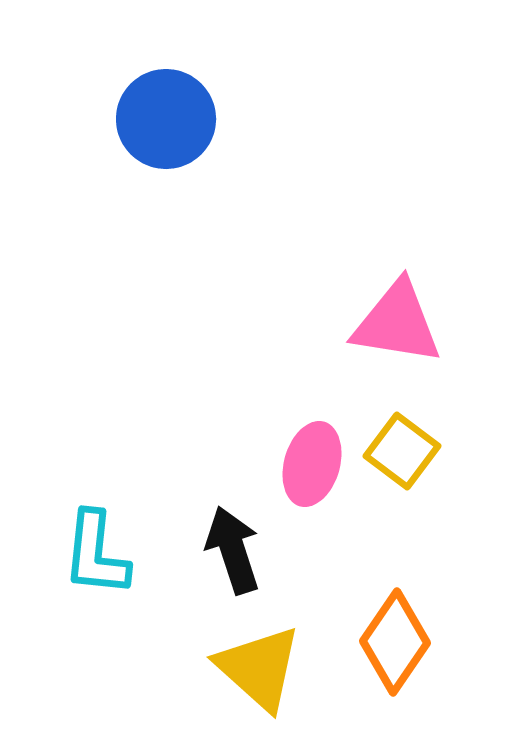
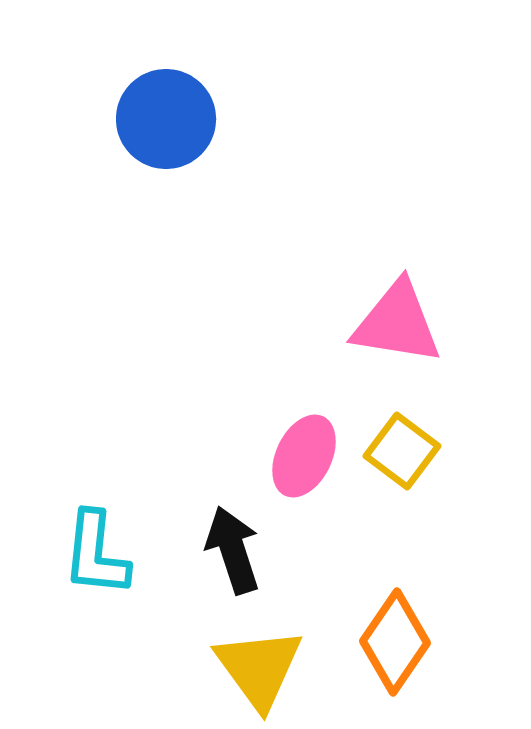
pink ellipse: moved 8 px left, 8 px up; rotated 10 degrees clockwise
yellow triangle: rotated 12 degrees clockwise
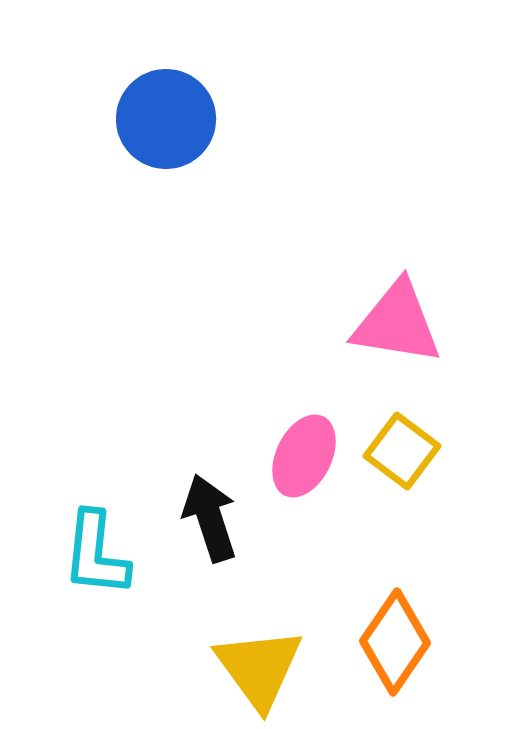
black arrow: moved 23 px left, 32 px up
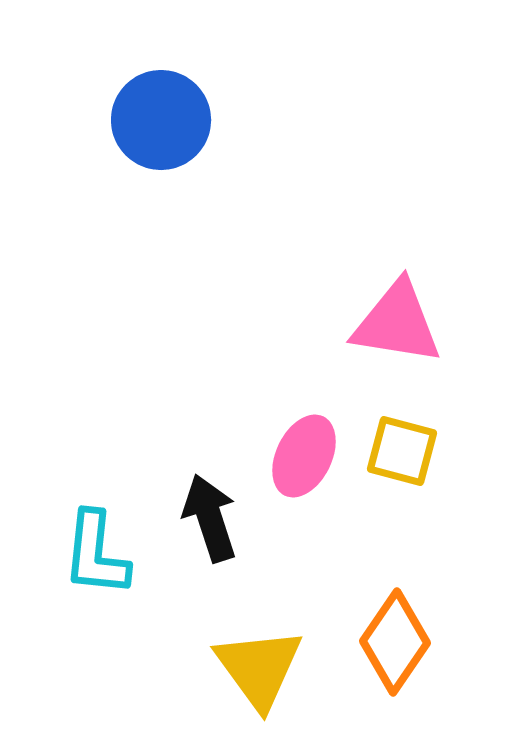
blue circle: moved 5 px left, 1 px down
yellow square: rotated 22 degrees counterclockwise
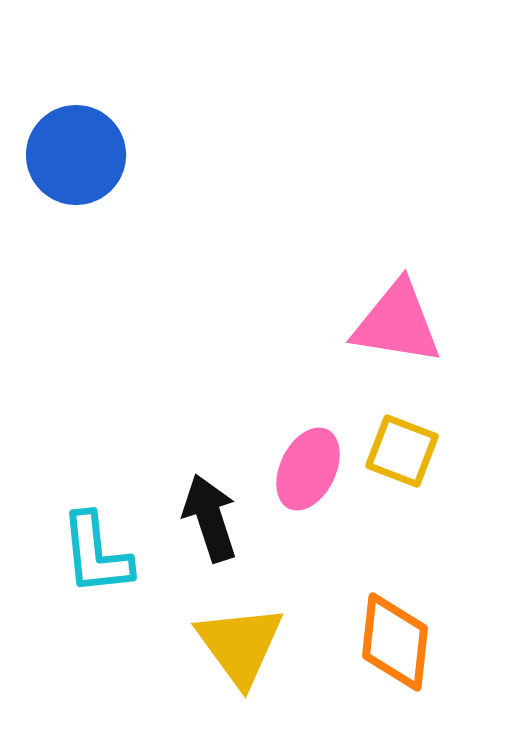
blue circle: moved 85 px left, 35 px down
yellow square: rotated 6 degrees clockwise
pink ellipse: moved 4 px right, 13 px down
cyan L-shape: rotated 12 degrees counterclockwise
orange diamond: rotated 28 degrees counterclockwise
yellow triangle: moved 19 px left, 23 px up
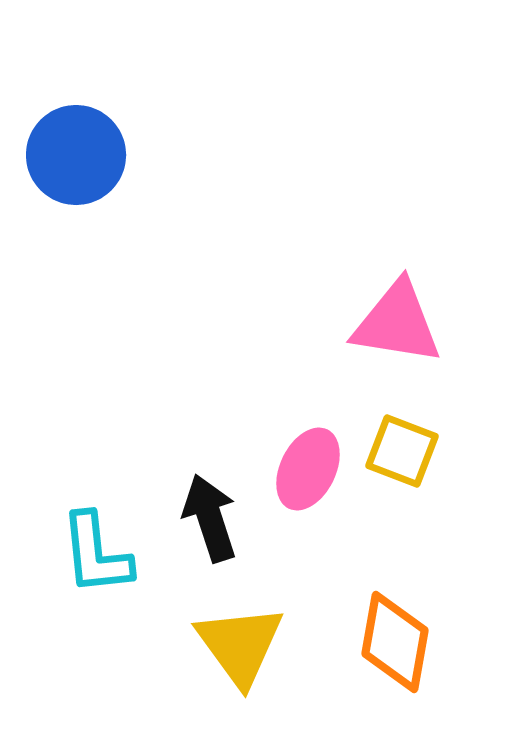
orange diamond: rotated 4 degrees clockwise
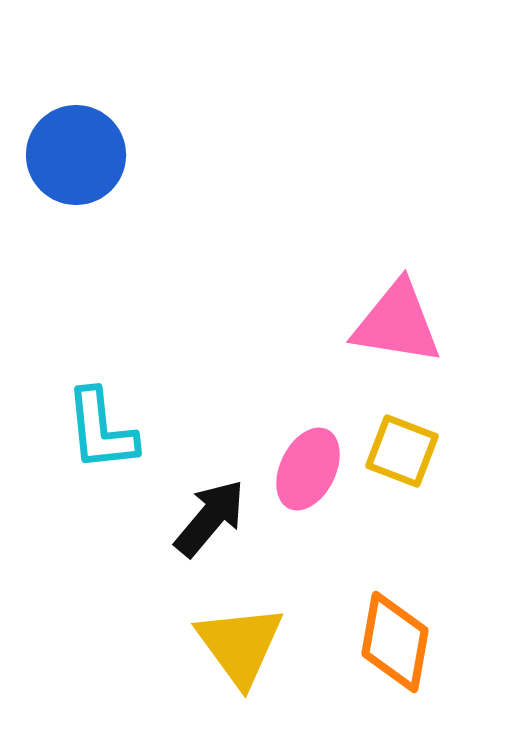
black arrow: rotated 58 degrees clockwise
cyan L-shape: moved 5 px right, 124 px up
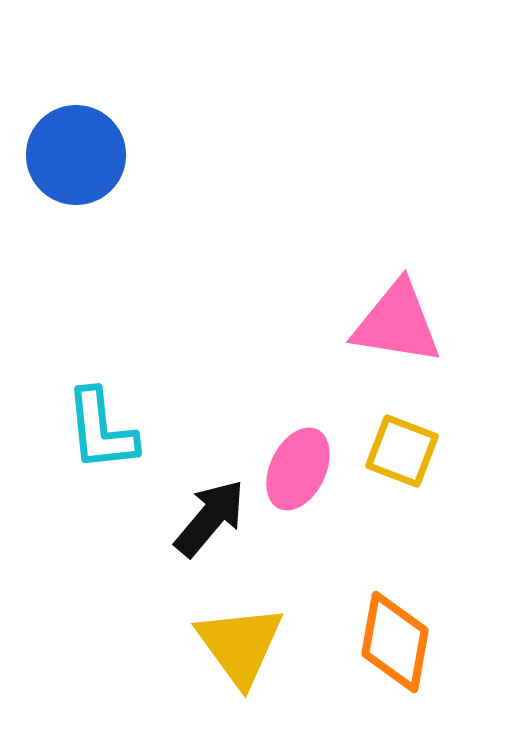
pink ellipse: moved 10 px left
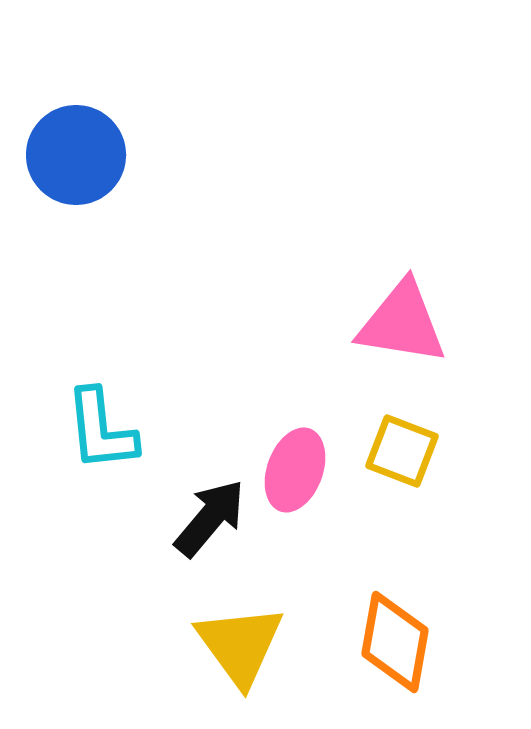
pink triangle: moved 5 px right
pink ellipse: moved 3 px left, 1 px down; rotated 6 degrees counterclockwise
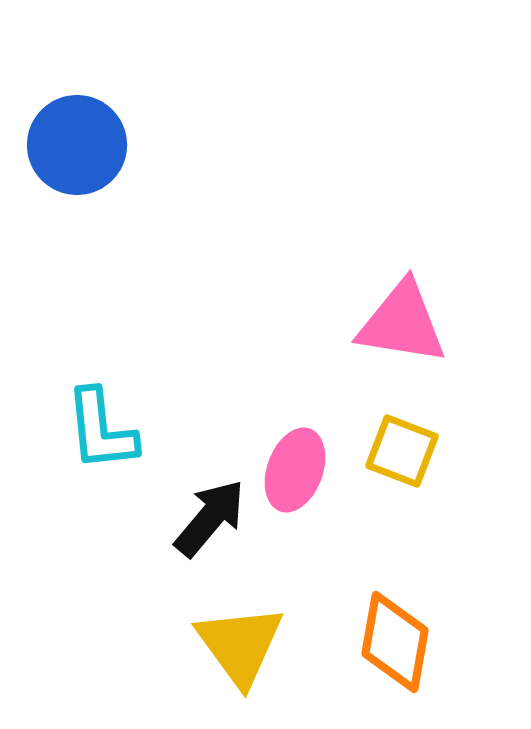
blue circle: moved 1 px right, 10 px up
